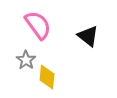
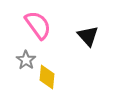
black triangle: rotated 10 degrees clockwise
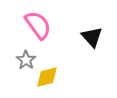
black triangle: moved 4 px right, 1 px down
yellow diamond: rotated 70 degrees clockwise
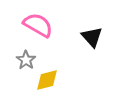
pink semicircle: rotated 24 degrees counterclockwise
yellow diamond: moved 3 px down
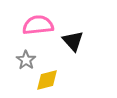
pink semicircle: rotated 36 degrees counterclockwise
black triangle: moved 19 px left, 4 px down
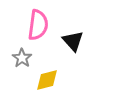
pink semicircle: rotated 104 degrees clockwise
gray star: moved 4 px left, 2 px up
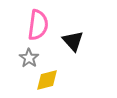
gray star: moved 7 px right
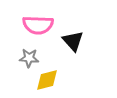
pink semicircle: rotated 84 degrees clockwise
gray star: rotated 30 degrees counterclockwise
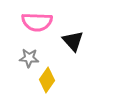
pink semicircle: moved 1 px left, 3 px up
yellow diamond: rotated 40 degrees counterclockwise
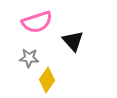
pink semicircle: rotated 20 degrees counterclockwise
